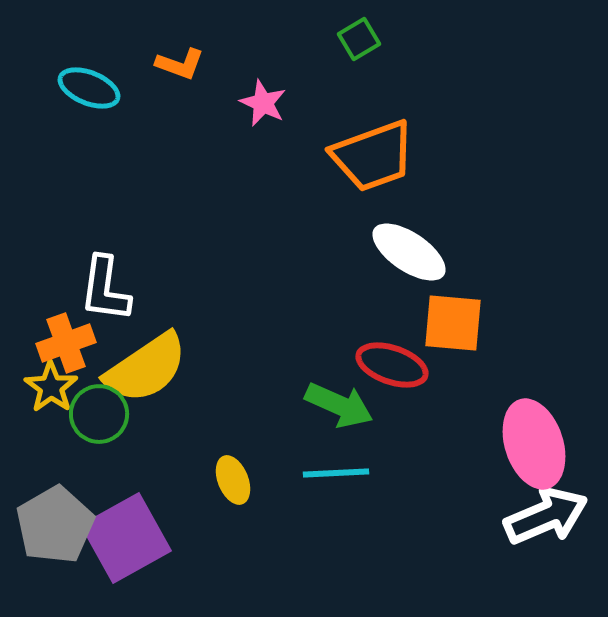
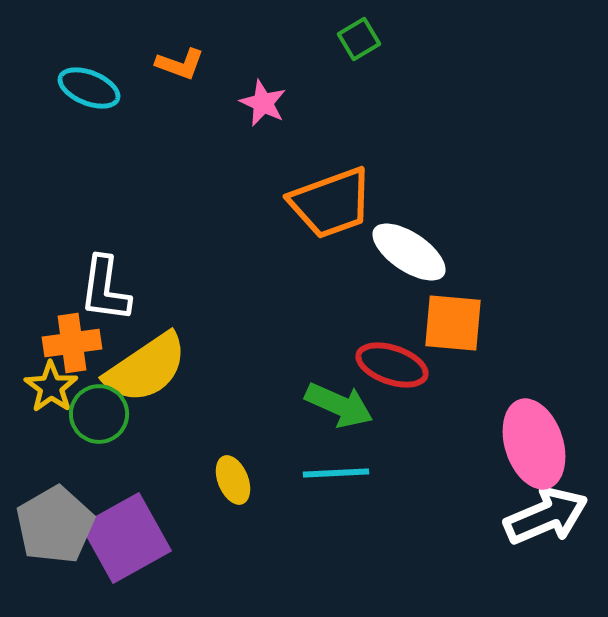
orange trapezoid: moved 42 px left, 47 px down
orange cross: moved 6 px right; rotated 12 degrees clockwise
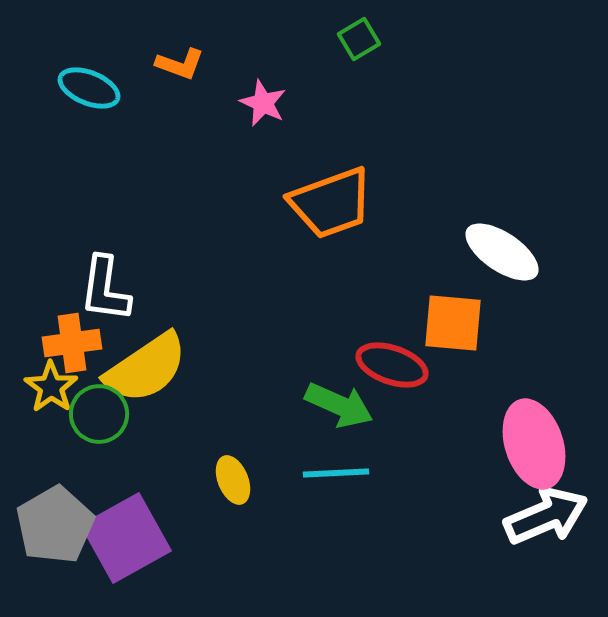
white ellipse: moved 93 px right
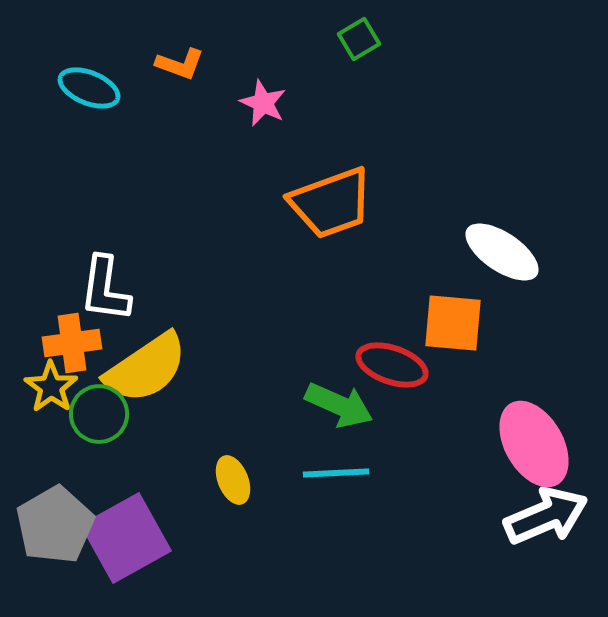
pink ellipse: rotated 12 degrees counterclockwise
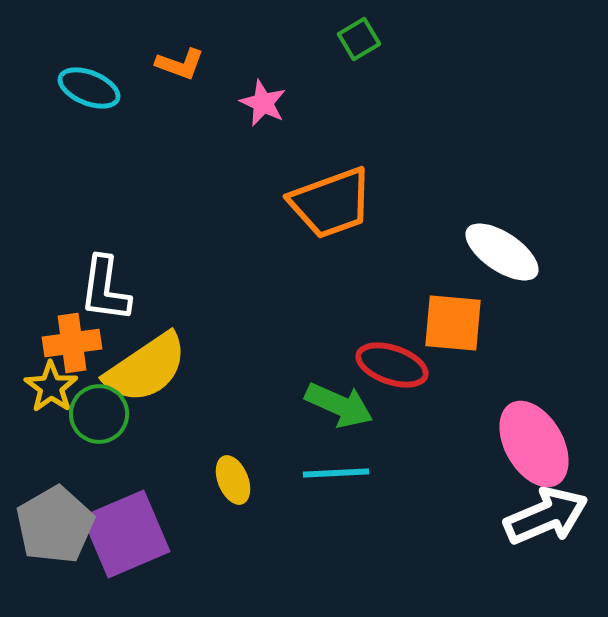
purple square: moved 4 px up; rotated 6 degrees clockwise
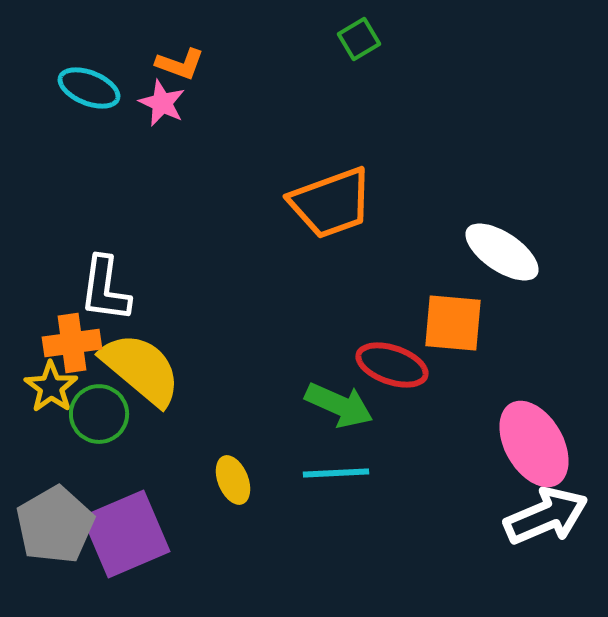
pink star: moved 101 px left
yellow semicircle: moved 5 px left, 1 px down; rotated 106 degrees counterclockwise
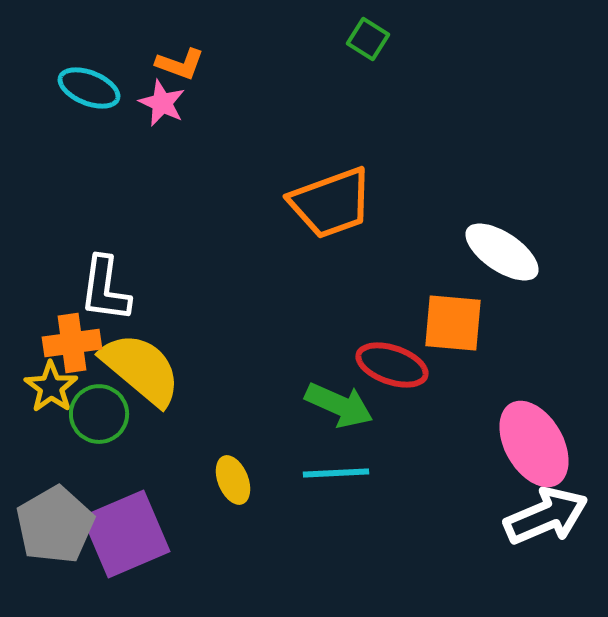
green square: moved 9 px right; rotated 27 degrees counterclockwise
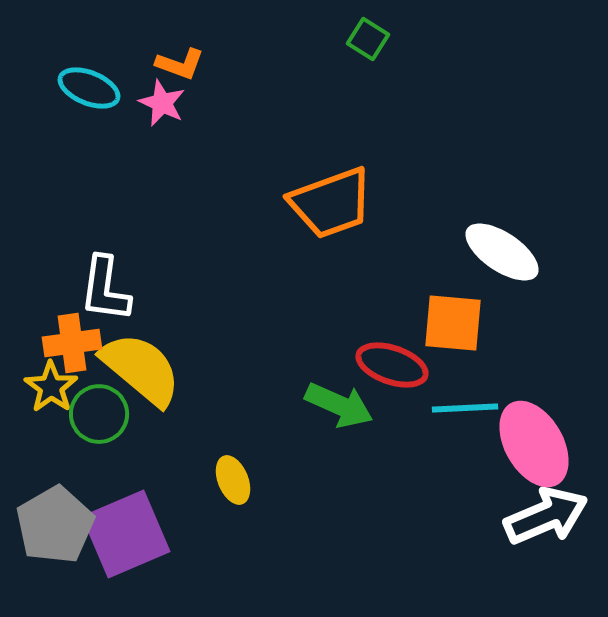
cyan line: moved 129 px right, 65 px up
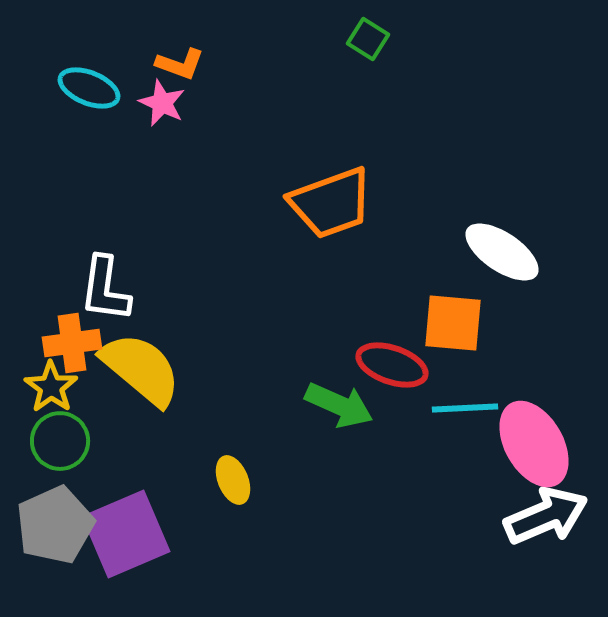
green circle: moved 39 px left, 27 px down
gray pentagon: rotated 6 degrees clockwise
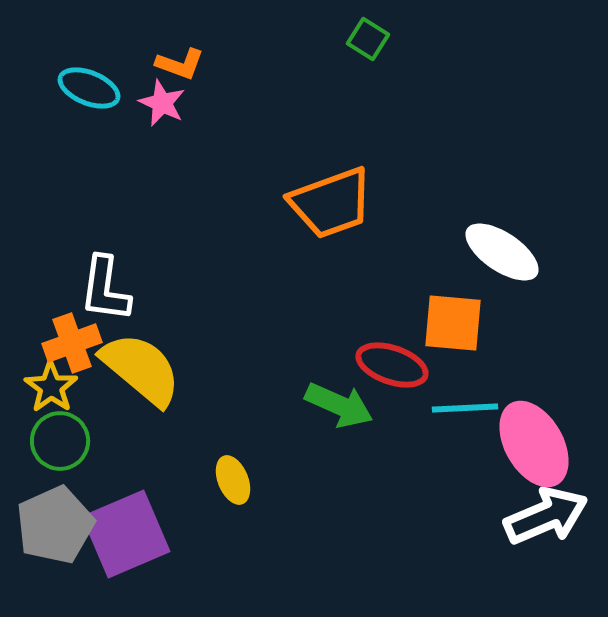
orange cross: rotated 12 degrees counterclockwise
